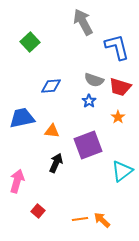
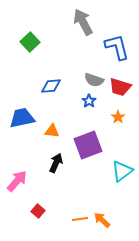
pink arrow: rotated 25 degrees clockwise
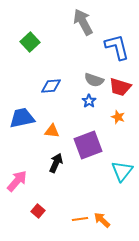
orange star: rotated 16 degrees counterclockwise
cyan triangle: rotated 15 degrees counterclockwise
